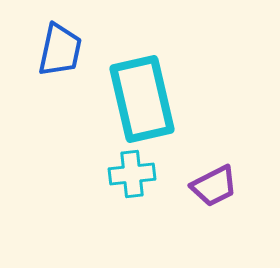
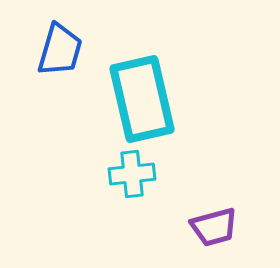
blue trapezoid: rotated 4 degrees clockwise
purple trapezoid: moved 41 px down; rotated 12 degrees clockwise
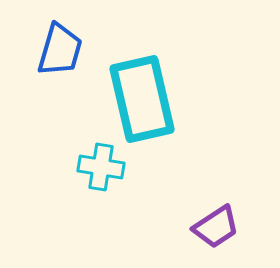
cyan cross: moved 31 px left, 7 px up; rotated 15 degrees clockwise
purple trapezoid: moved 2 px right; rotated 18 degrees counterclockwise
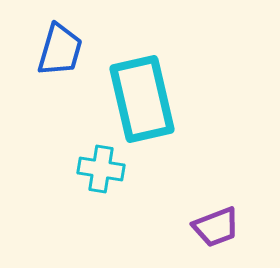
cyan cross: moved 2 px down
purple trapezoid: rotated 12 degrees clockwise
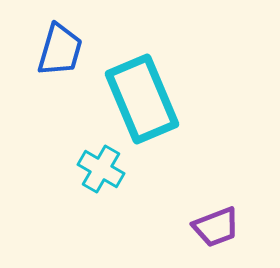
cyan rectangle: rotated 10 degrees counterclockwise
cyan cross: rotated 21 degrees clockwise
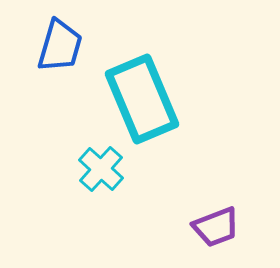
blue trapezoid: moved 4 px up
cyan cross: rotated 12 degrees clockwise
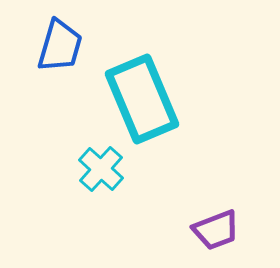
purple trapezoid: moved 3 px down
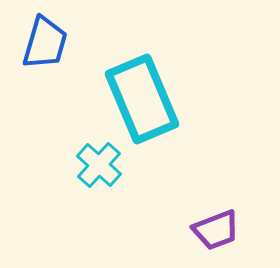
blue trapezoid: moved 15 px left, 3 px up
cyan cross: moved 2 px left, 4 px up
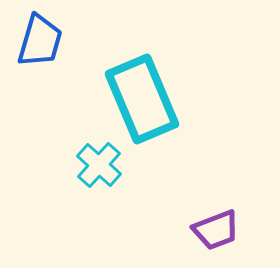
blue trapezoid: moved 5 px left, 2 px up
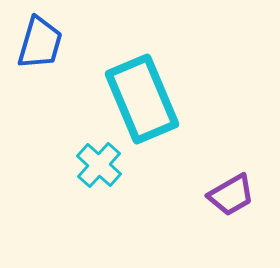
blue trapezoid: moved 2 px down
purple trapezoid: moved 15 px right, 35 px up; rotated 9 degrees counterclockwise
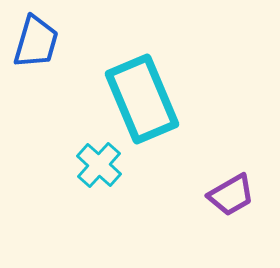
blue trapezoid: moved 4 px left, 1 px up
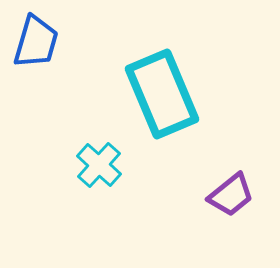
cyan rectangle: moved 20 px right, 5 px up
purple trapezoid: rotated 9 degrees counterclockwise
